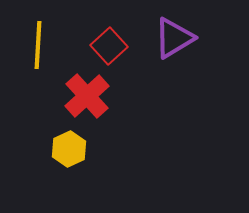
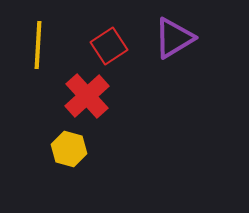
red square: rotated 9 degrees clockwise
yellow hexagon: rotated 20 degrees counterclockwise
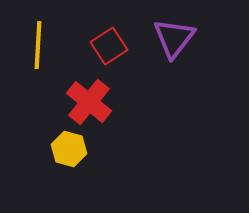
purple triangle: rotated 21 degrees counterclockwise
red cross: moved 2 px right, 6 px down; rotated 9 degrees counterclockwise
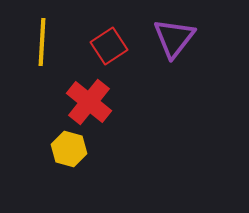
yellow line: moved 4 px right, 3 px up
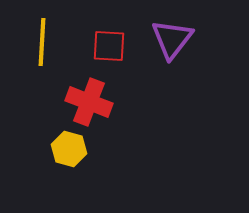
purple triangle: moved 2 px left, 1 px down
red square: rotated 36 degrees clockwise
red cross: rotated 18 degrees counterclockwise
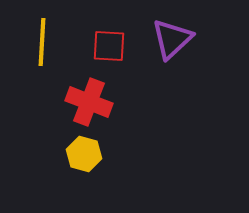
purple triangle: rotated 9 degrees clockwise
yellow hexagon: moved 15 px right, 5 px down
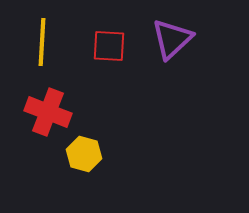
red cross: moved 41 px left, 10 px down
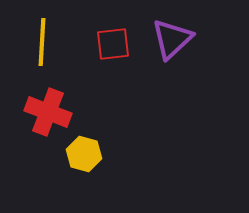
red square: moved 4 px right, 2 px up; rotated 9 degrees counterclockwise
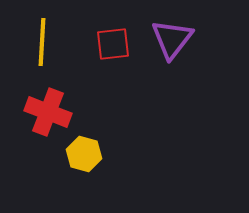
purple triangle: rotated 9 degrees counterclockwise
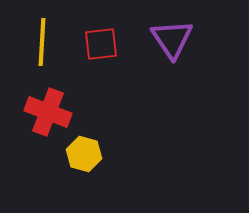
purple triangle: rotated 12 degrees counterclockwise
red square: moved 12 px left
